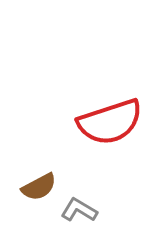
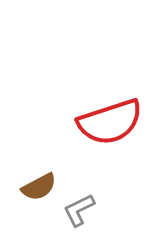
gray L-shape: rotated 57 degrees counterclockwise
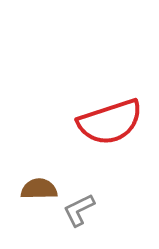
brown semicircle: moved 2 px down; rotated 153 degrees counterclockwise
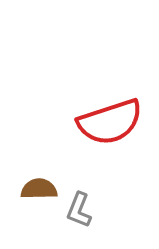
gray L-shape: rotated 42 degrees counterclockwise
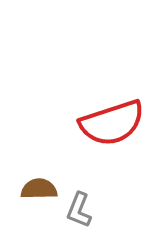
red semicircle: moved 2 px right, 1 px down
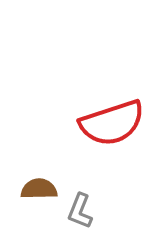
gray L-shape: moved 1 px right, 1 px down
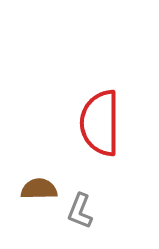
red semicircle: moved 12 px left; rotated 108 degrees clockwise
